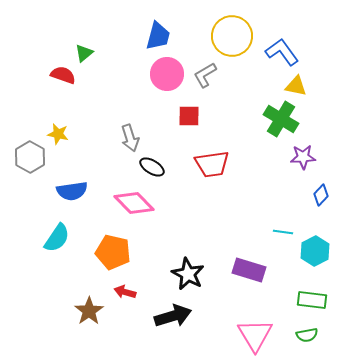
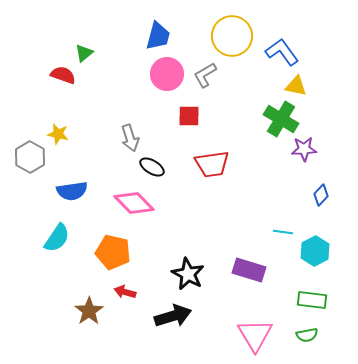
purple star: moved 1 px right, 8 px up
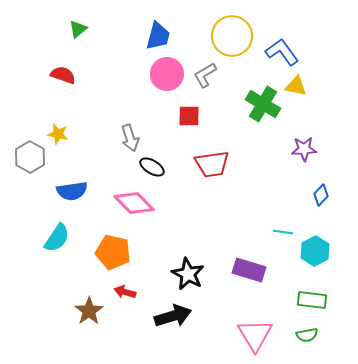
green triangle: moved 6 px left, 24 px up
green cross: moved 18 px left, 15 px up
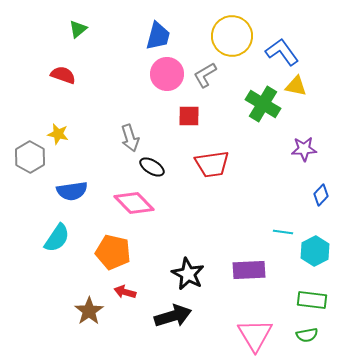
purple rectangle: rotated 20 degrees counterclockwise
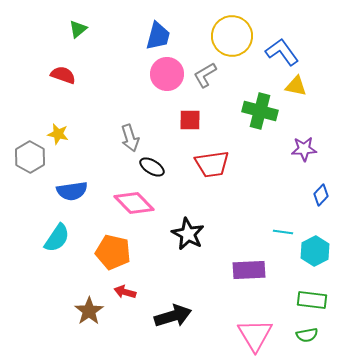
green cross: moved 3 px left, 7 px down; rotated 16 degrees counterclockwise
red square: moved 1 px right, 4 px down
black star: moved 40 px up
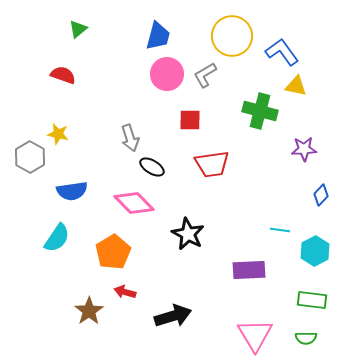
cyan line: moved 3 px left, 2 px up
orange pentagon: rotated 28 degrees clockwise
green semicircle: moved 1 px left, 3 px down; rotated 10 degrees clockwise
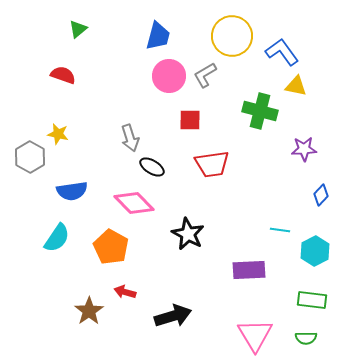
pink circle: moved 2 px right, 2 px down
orange pentagon: moved 2 px left, 5 px up; rotated 12 degrees counterclockwise
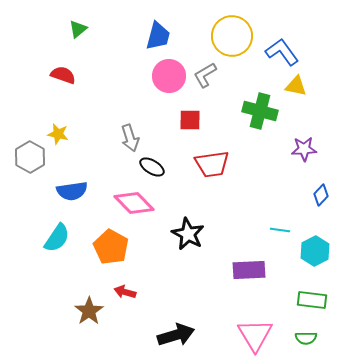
black arrow: moved 3 px right, 19 px down
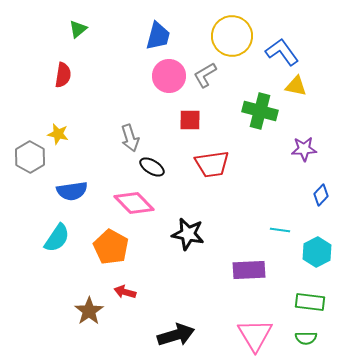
red semicircle: rotated 80 degrees clockwise
black star: rotated 16 degrees counterclockwise
cyan hexagon: moved 2 px right, 1 px down
green rectangle: moved 2 px left, 2 px down
